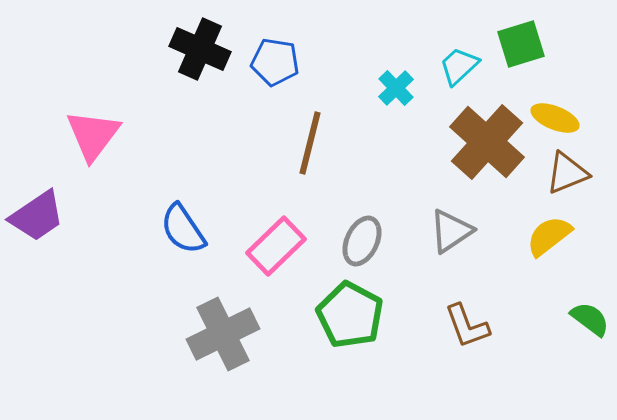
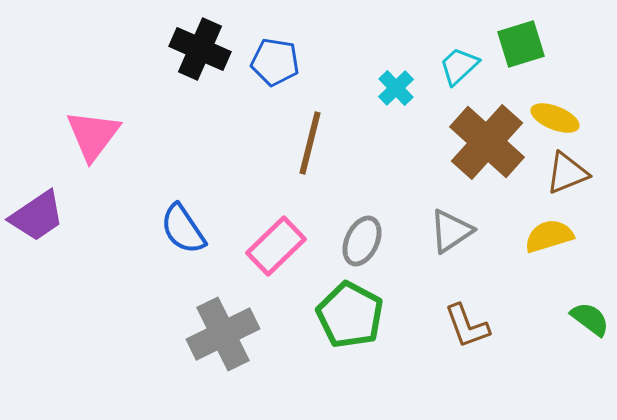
yellow semicircle: rotated 21 degrees clockwise
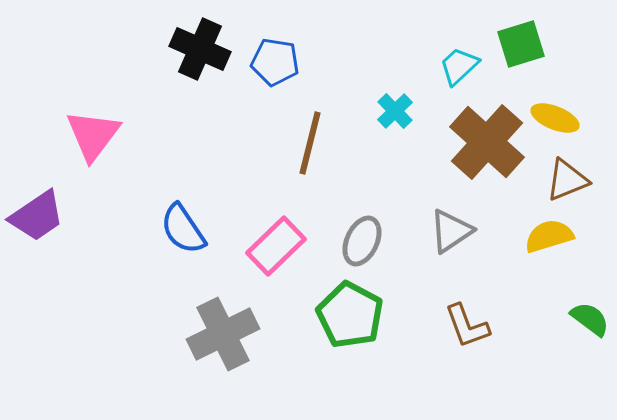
cyan cross: moved 1 px left, 23 px down
brown triangle: moved 7 px down
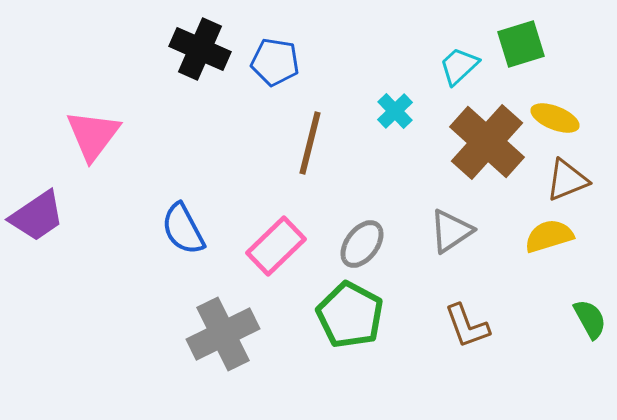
blue semicircle: rotated 6 degrees clockwise
gray ellipse: moved 3 px down; rotated 12 degrees clockwise
green semicircle: rotated 24 degrees clockwise
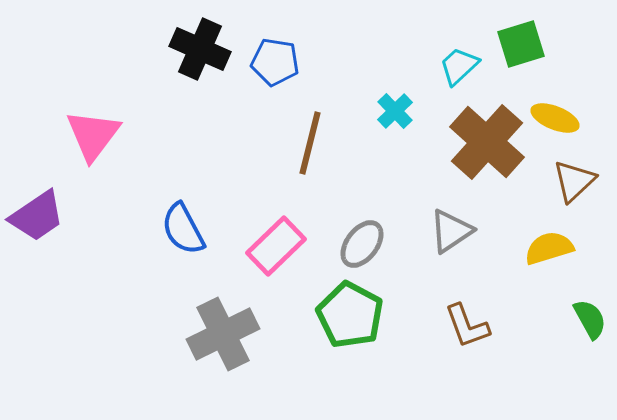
brown triangle: moved 7 px right, 1 px down; rotated 21 degrees counterclockwise
yellow semicircle: moved 12 px down
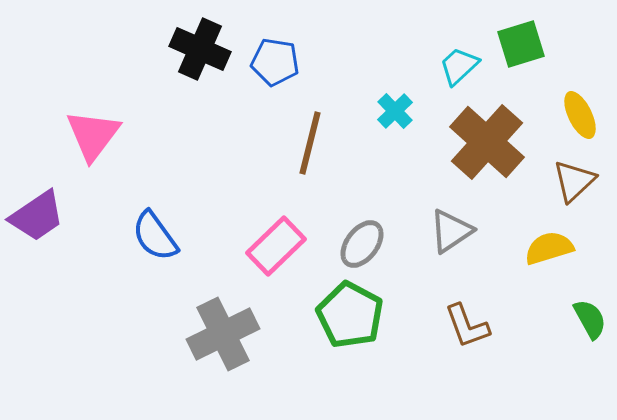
yellow ellipse: moved 25 px right, 3 px up; rotated 42 degrees clockwise
blue semicircle: moved 28 px left, 7 px down; rotated 8 degrees counterclockwise
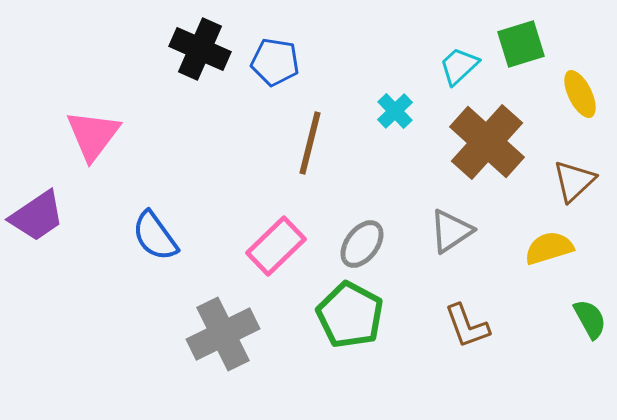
yellow ellipse: moved 21 px up
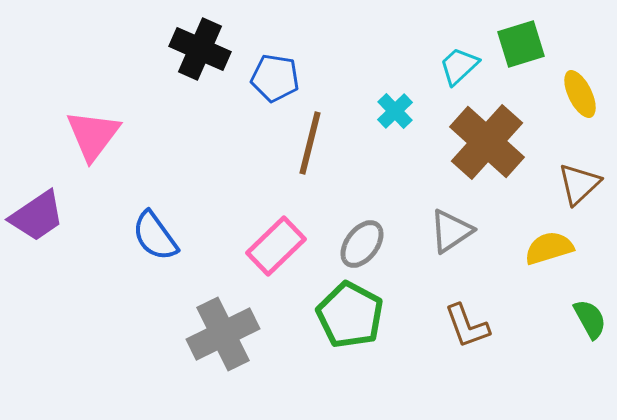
blue pentagon: moved 16 px down
brown triangle: moved 5 px right, 3 px down
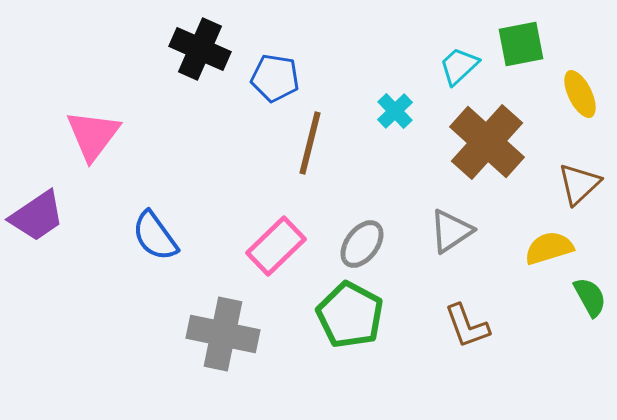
green square: rotated 6 degrees clockwise
green semicircle: moved 22 px up
gray cross: rotated 38 degrees clockwise
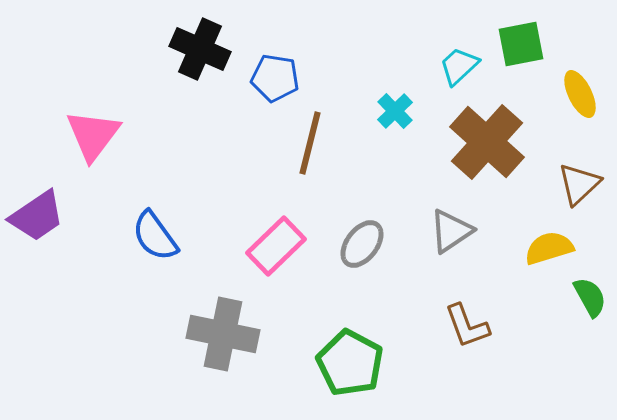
green pentagon: moved 48 px down
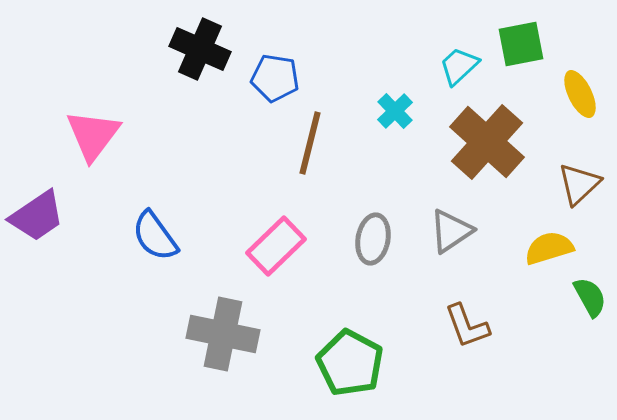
gray ellipse: moved 11 px right, 5 px up; rotated 27 degrees counterclockwise
